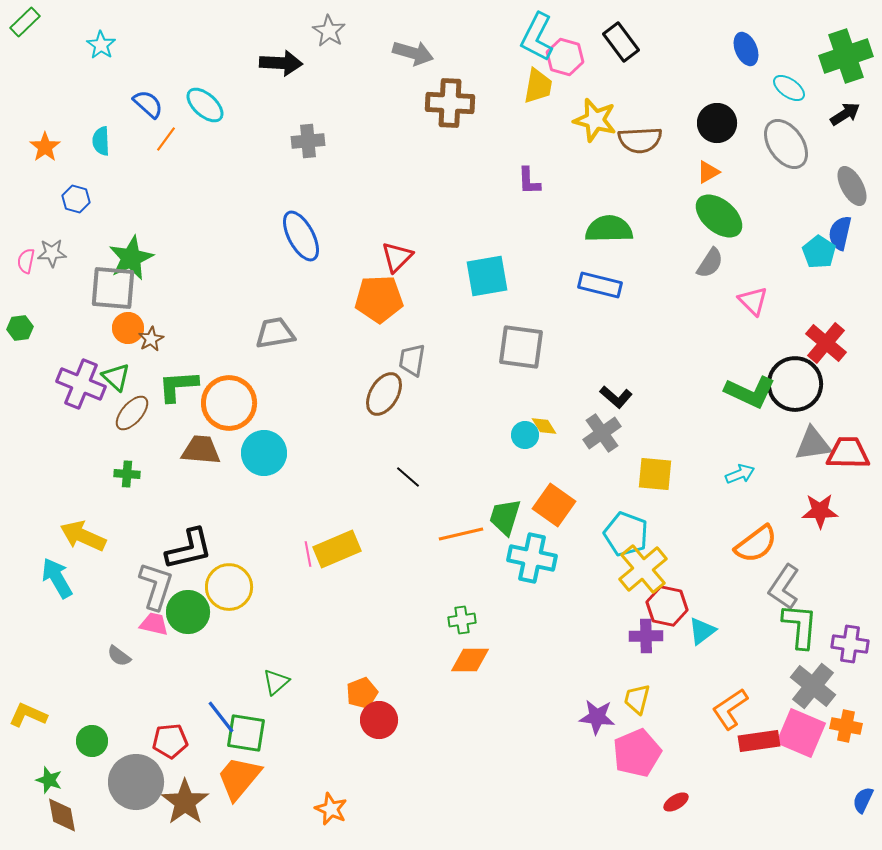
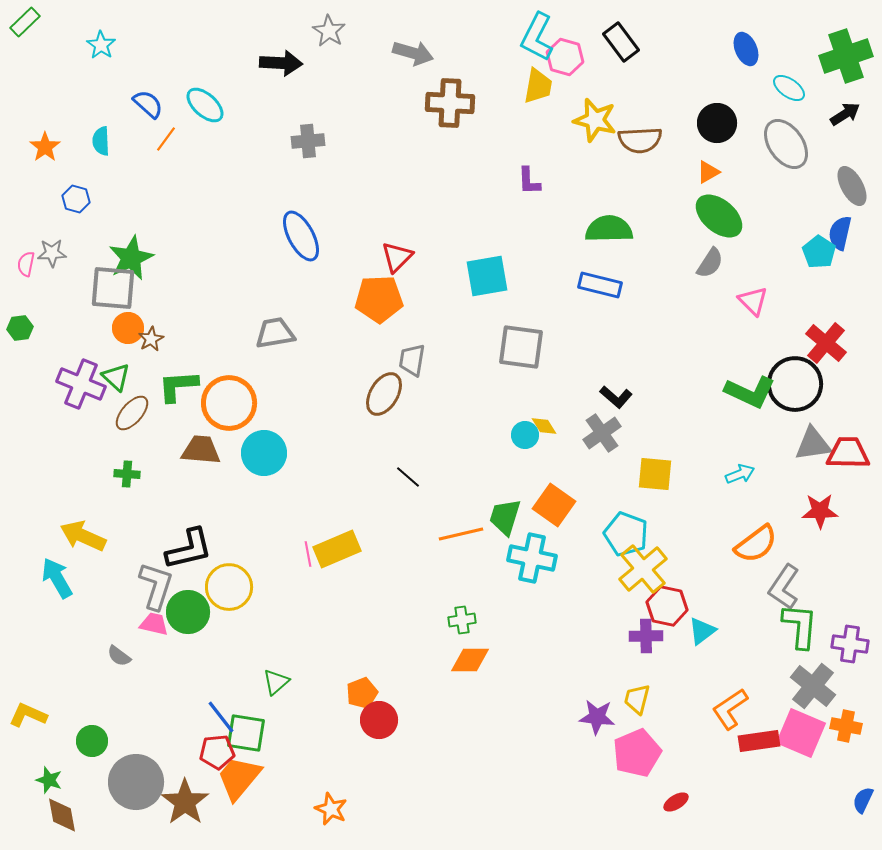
pink semicircle at (26, 261): moved 3 px down
red pentagon at (170, 741): moved 47 px right, 11 px down
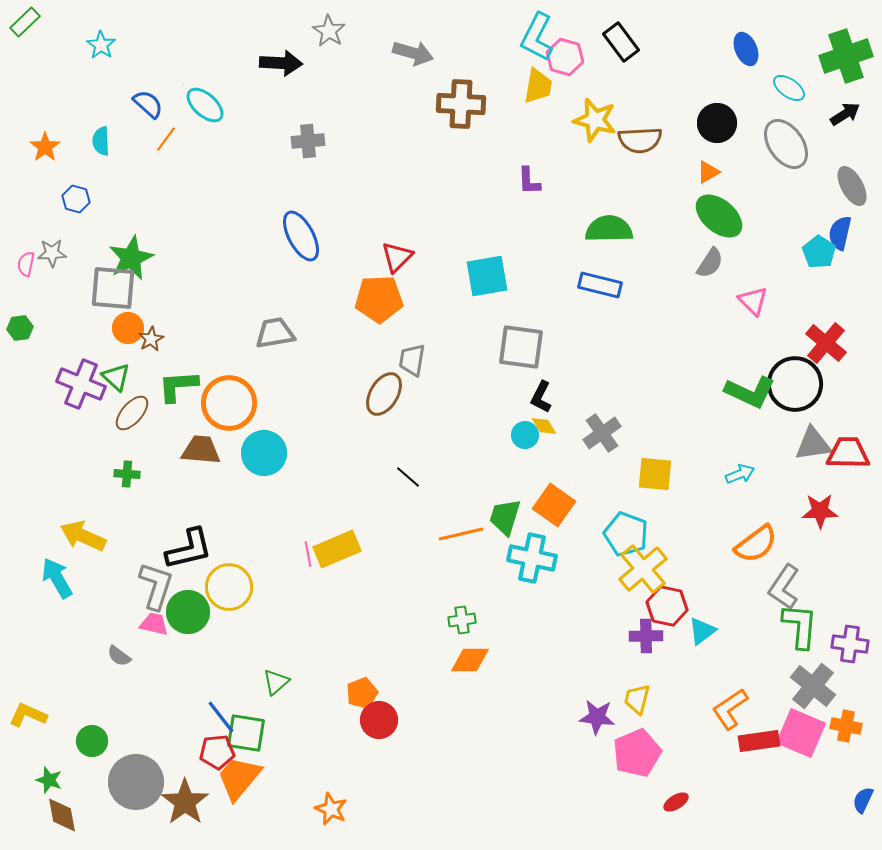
brown cross at (450, 103): moved 11 px right, 1 px down
black L-shape at (616, 397): moved 75 px left; rotated 76 degrees clockwise
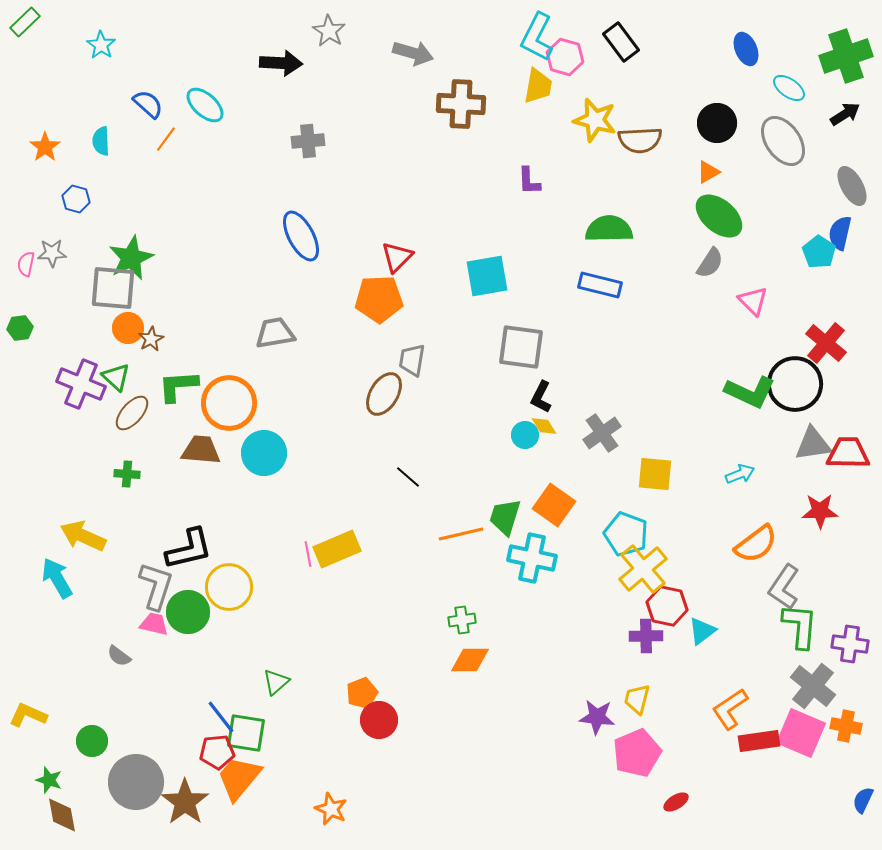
gray ellipse at (786, 144): moved 3 px left, 3 px up
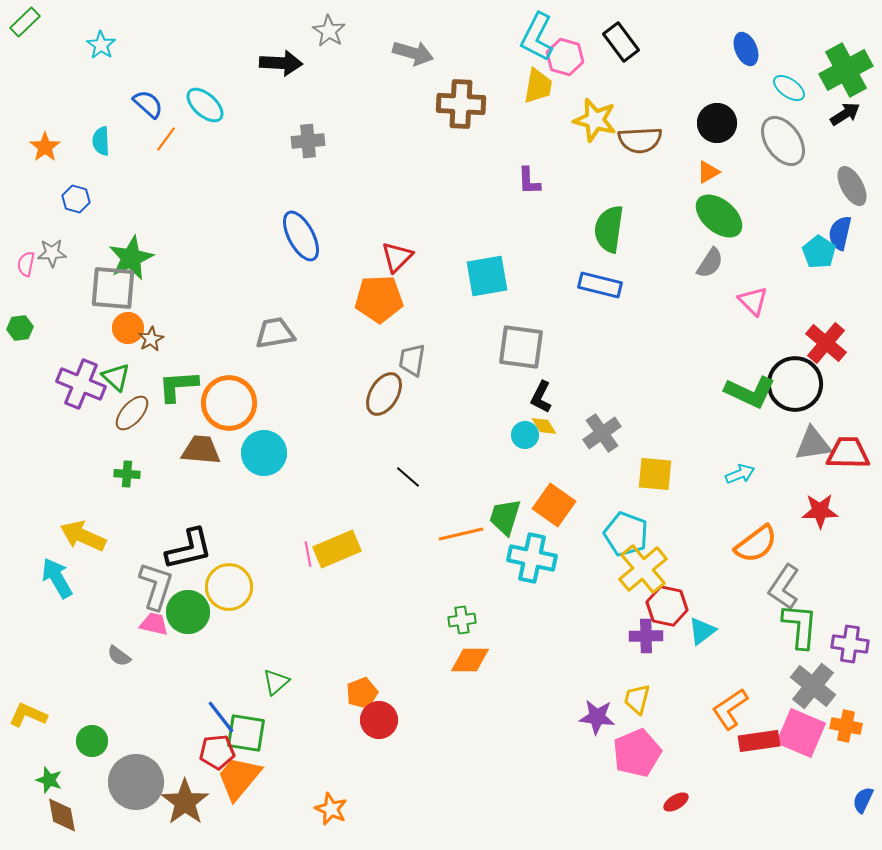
green cross at (846, 56): moved 14 px down; rotated 9 degrees counterclockwise
green semicircle at (609, 229): rotated 81 degrees counterclockwise
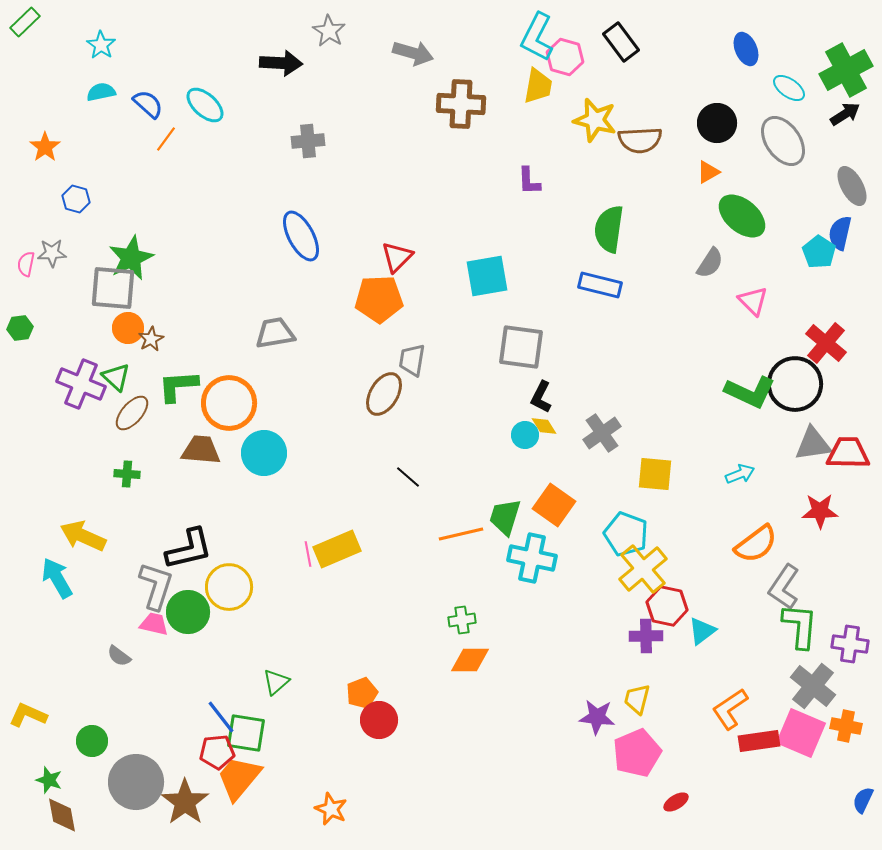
cyan semicircle at (101, 141): moved 49 px up; rotated 80 degrees clockwise
green ellipse at (719, 216): moved 23 px right
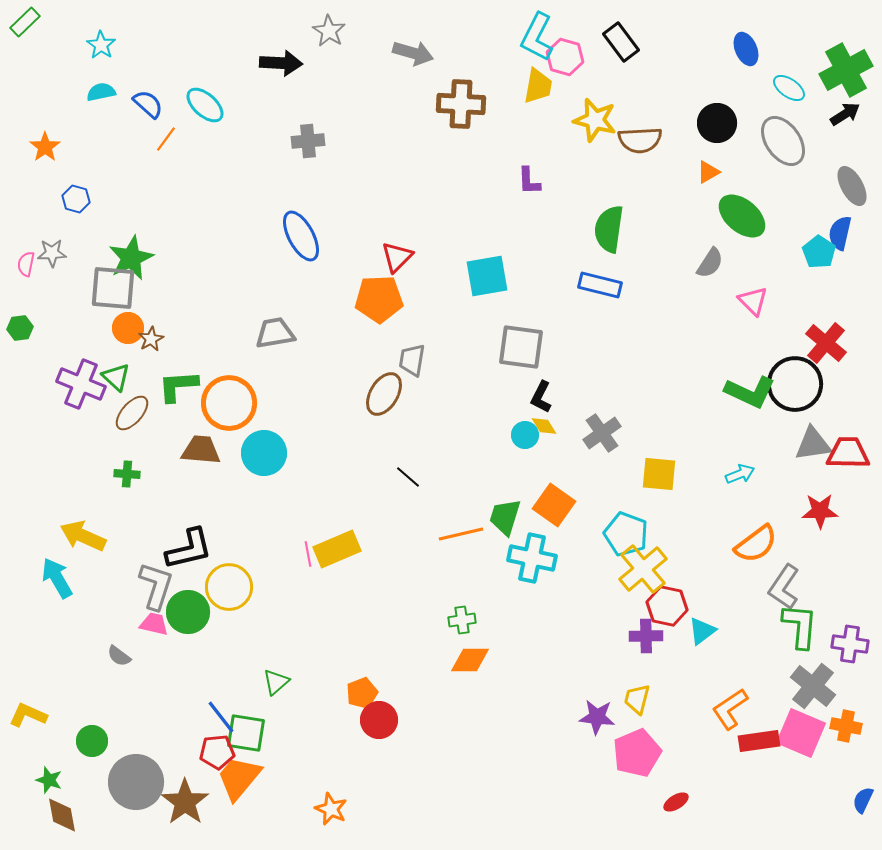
yellow square at (655, 474): moved 4 px right
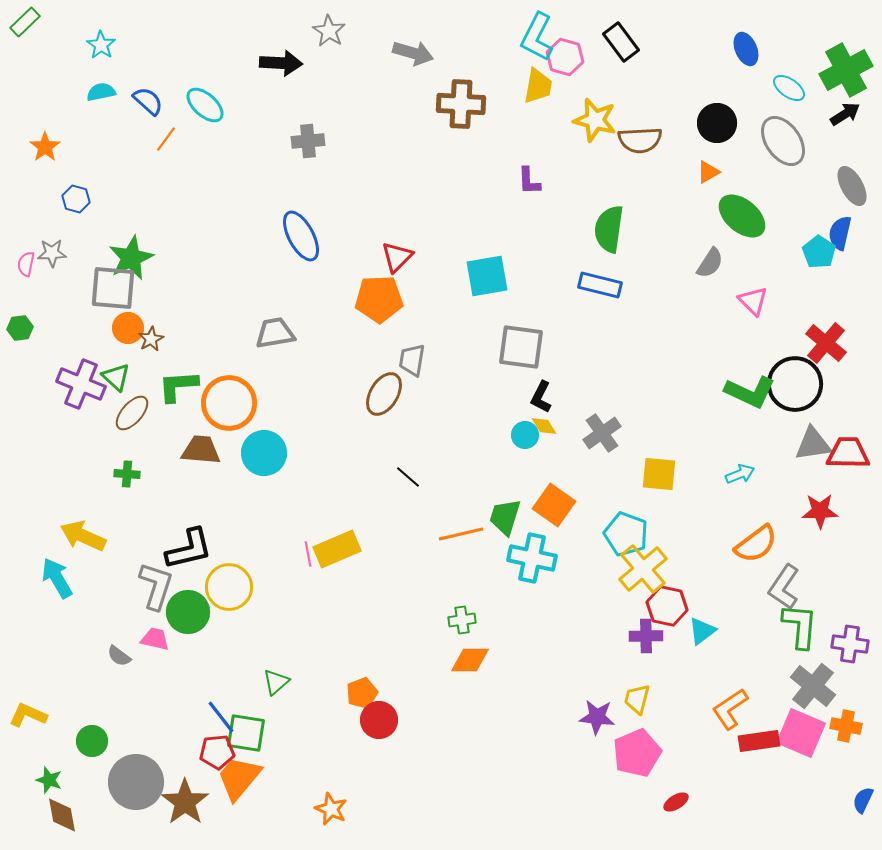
blue semicircle at (148, 104): moved 3 px up
pink trapezoid at (154, 624): moved 1 px right, 15 px down
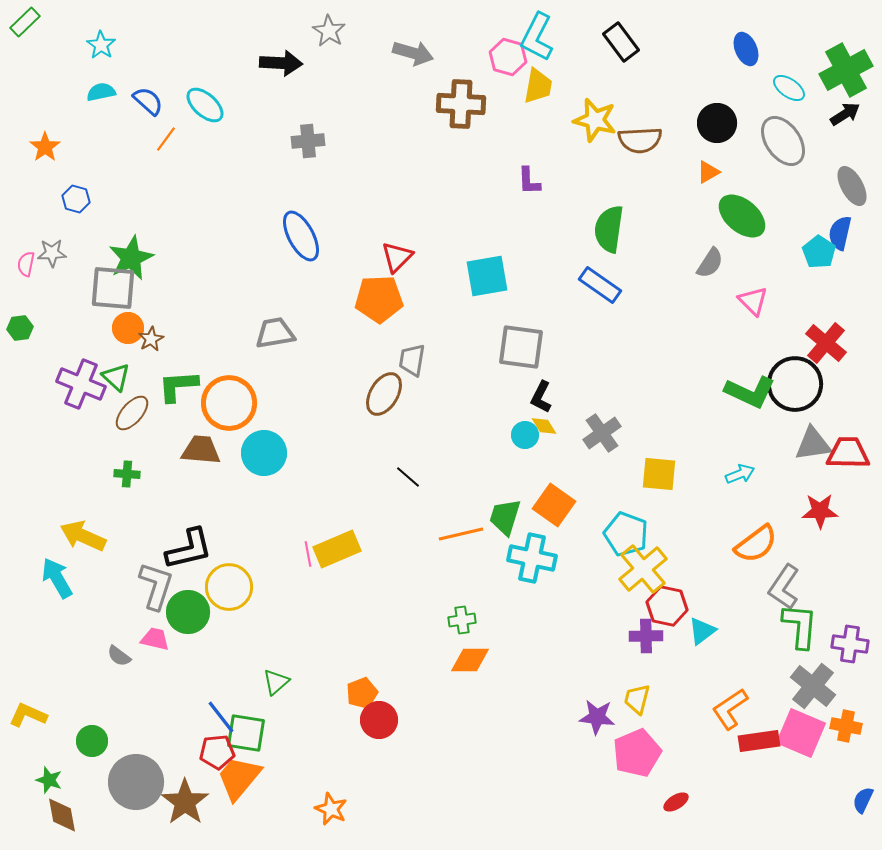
pink hexagon at (565, 57): moved 57 px left
blue rectangle at (600, 285): rotated 21 degrees clockwise
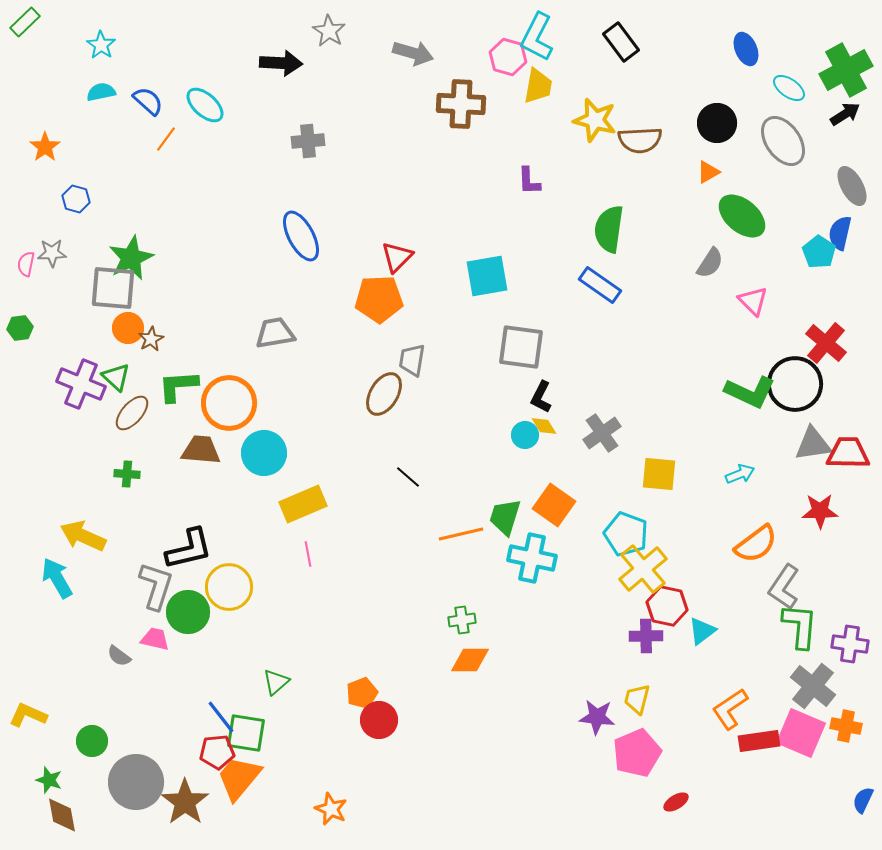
yellow rectangle at (337, 549): moved 34 px left, 45 px up
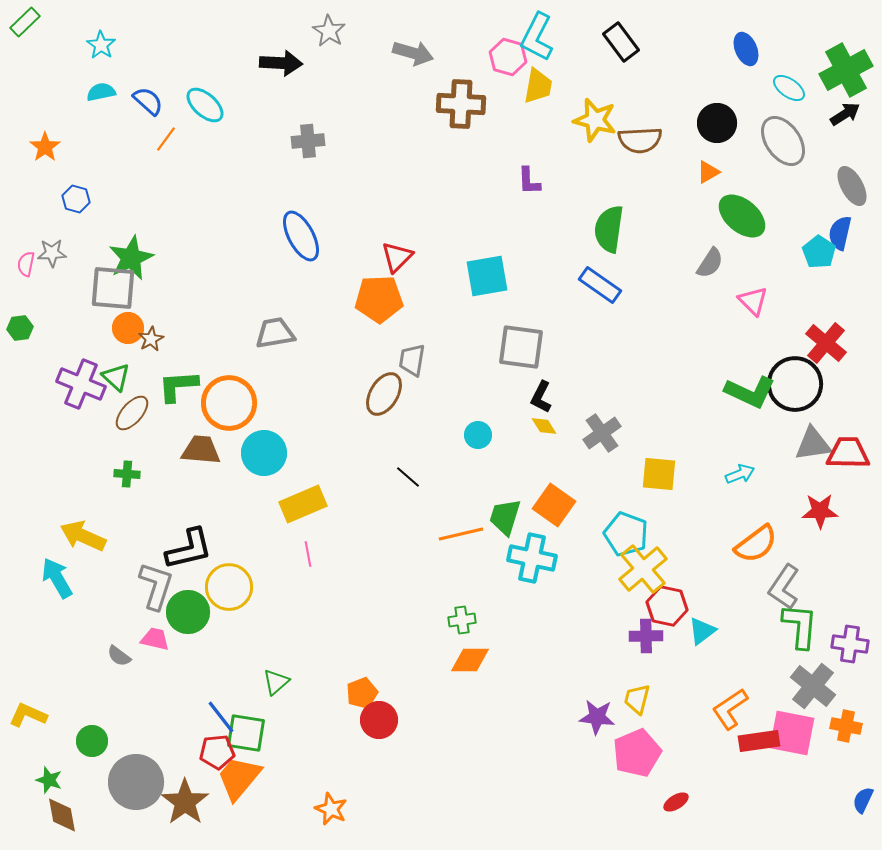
cyan circle at (525, 435): moved 47 px left
pink square at (801, 733): moved 9 px left; rotated 12 degrees counterclockwise
